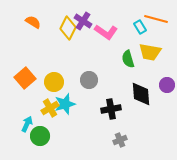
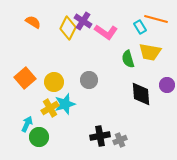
black cross: moved 11 px left, 27 px down
green circle: moved 1 px left, 1 px down
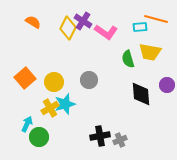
cyan rectangle: rotated 64 degrees counterclockwise
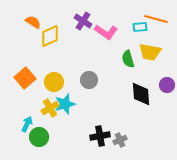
yellow diamond: moved 18 px left, 8 px down; rotated 40 degrees clockwise
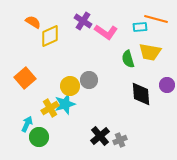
yellow circle: moved 16 px right, 4 px down
black cross: rotated 30 degrees counterclockwise
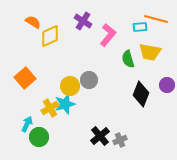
pink L-shape: moved 2 px right, 3 px down; rotated 85 degrees counterclockwise
black diamond: rotated 25 degrees clockwise
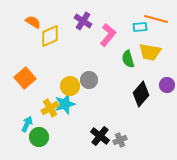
black diamond: rotated 20 degrees clockwise
black cross: rotated 12 degrees counterclockwise
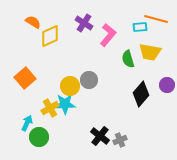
purple cross: moved 1 px right, 2 px down
cyan star: rotated 15 degrees clockwise
cyan arrow: moved 1 px up
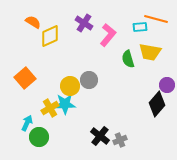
black diamond: moved 16 px right, 10 px down
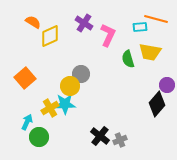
pink L-shape: rotated 15 degrees counterclockwise
gray circle: moved 8 px left, 6 px up
cyan arrow: moved 1 px up
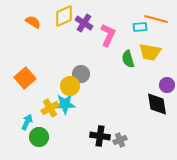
yellow diamond: moved 14 px right, 20 px up
black diamond: rotated 50 degrees counterclockwise
black cross: rotated 30 degrees counterclockwise
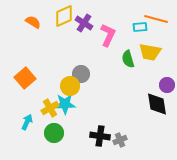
green circle: moved 15 px right, 4 px up
